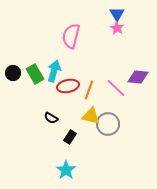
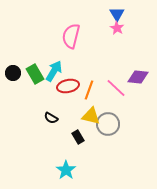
cyan arrow: rotated 15 degrees clockwise
black rectangle: moved 8 px right; rotated 64 degrees counterclockwise
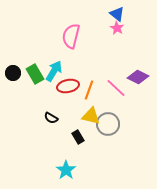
blue triangle: rotated 21 degrees counterclockwise
purple diamond: rotated 20 degrees clockwise
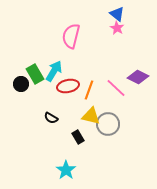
black circle: moved 8 px right, 11 px down
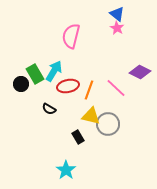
purple diamond: moved 2 px right, 5 px up
black semicircle: moved 2 px left, 9 px up
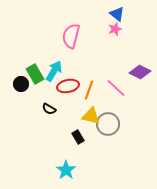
pink star: moved 2 px left, 1 px down; rotated 24 degrees clockwise
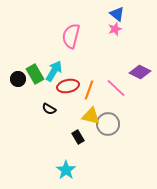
black circle: moved 3 px left, 5 px up
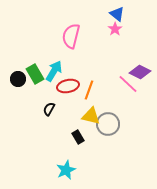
pink star: rotated 16 degrees counterclockwise
pink line: moved 12 px right, 4 px up
black semicircle: rotated 88 degrees clockwise
cyan star: rotated 12 degrees clockwise
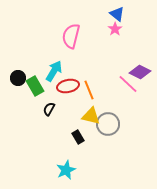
green rectangle: moved 12 px down
black circle: moved 1 px up
orange line: rotated 42 degrees counterclockwise
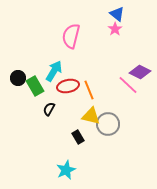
pink line: moved 1 px down
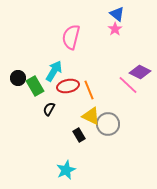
pink semicircle: moved 1 px down
yellow triangle: rotated 12 degrees clockwise
black rectangle: moved 1 px right, 2 px up
